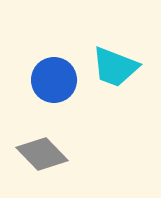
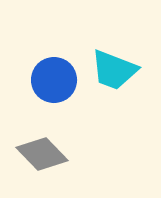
cyan trapezoid: moved 1 px left, 3 px down
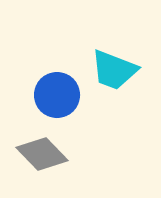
blue circle: moved 3 px right, 15 px down
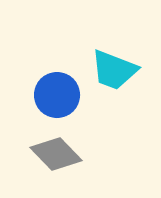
gray diamond: moved 14 px right
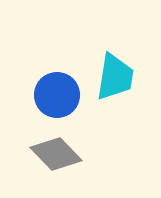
cyan trapezoid: moved 1 px right, 7 px down; rotated 102 degrees counterclockwise
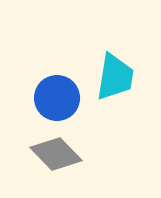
blue circle: moved 3 px down
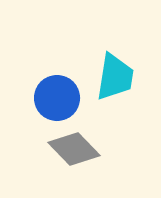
gray diamond: moved 18 px right, 5 px up
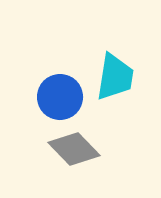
blue circle: moved 3 px right, 1 px up
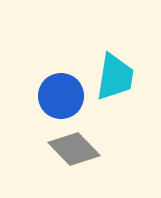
blue circle: moved 1 px right, 1 px up
